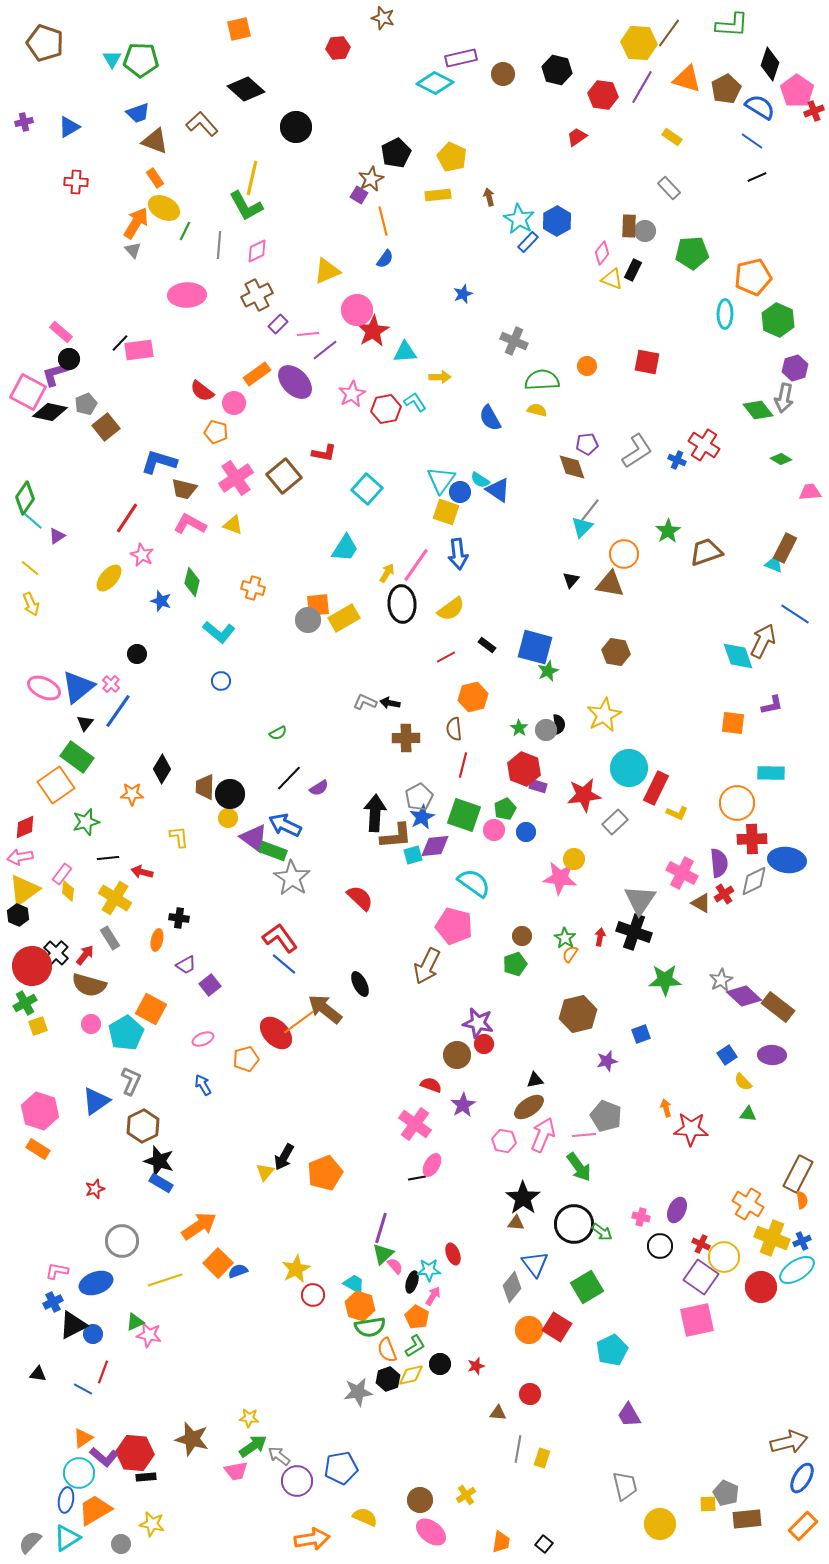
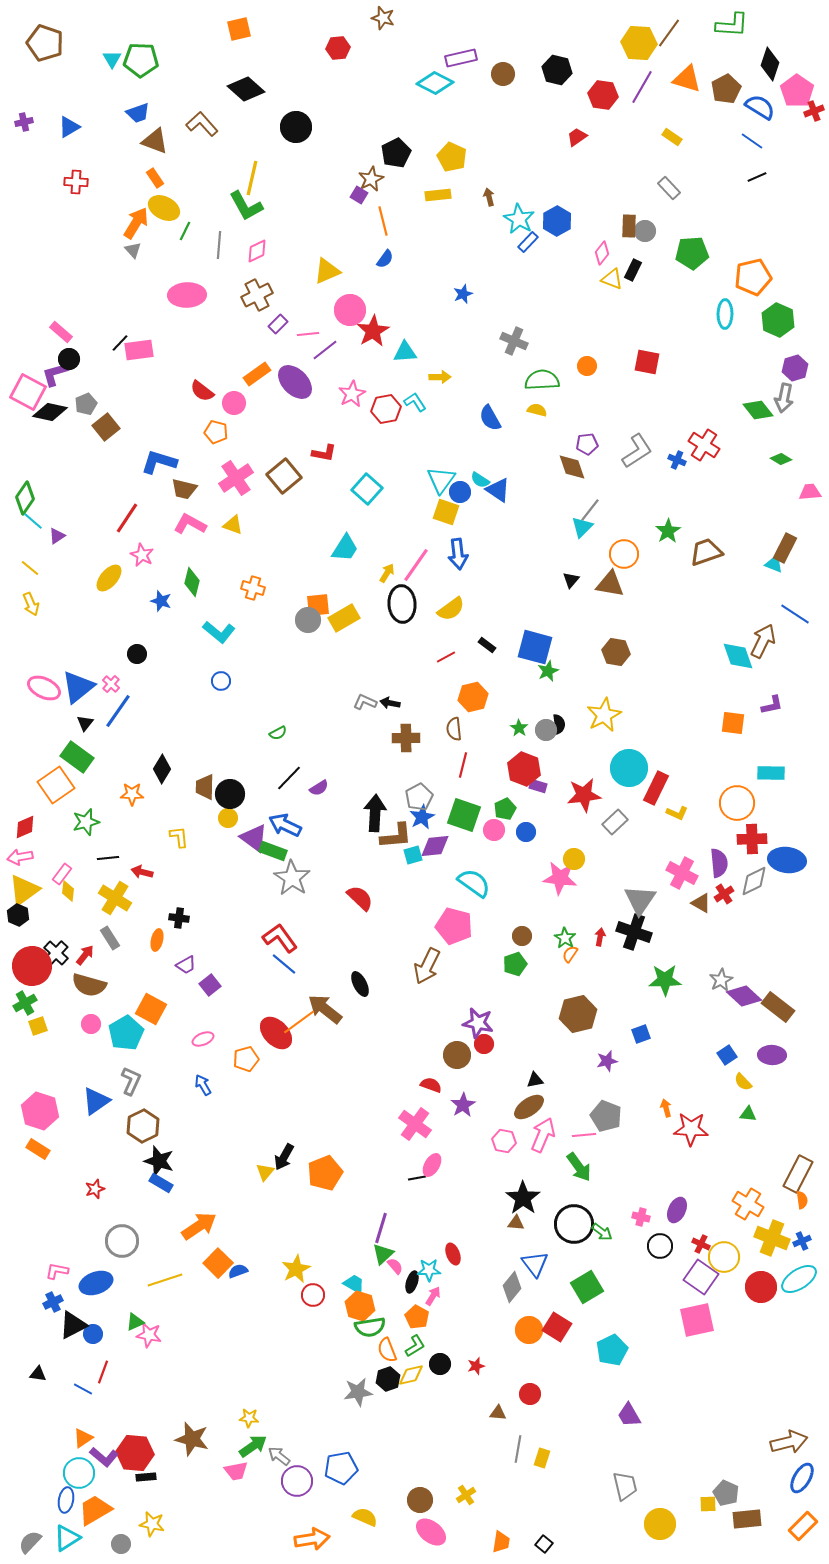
pink circle at (357, 310): moved 7 px left
cyan ellipse at (797, 1270): moved 2 px right, 9 px down
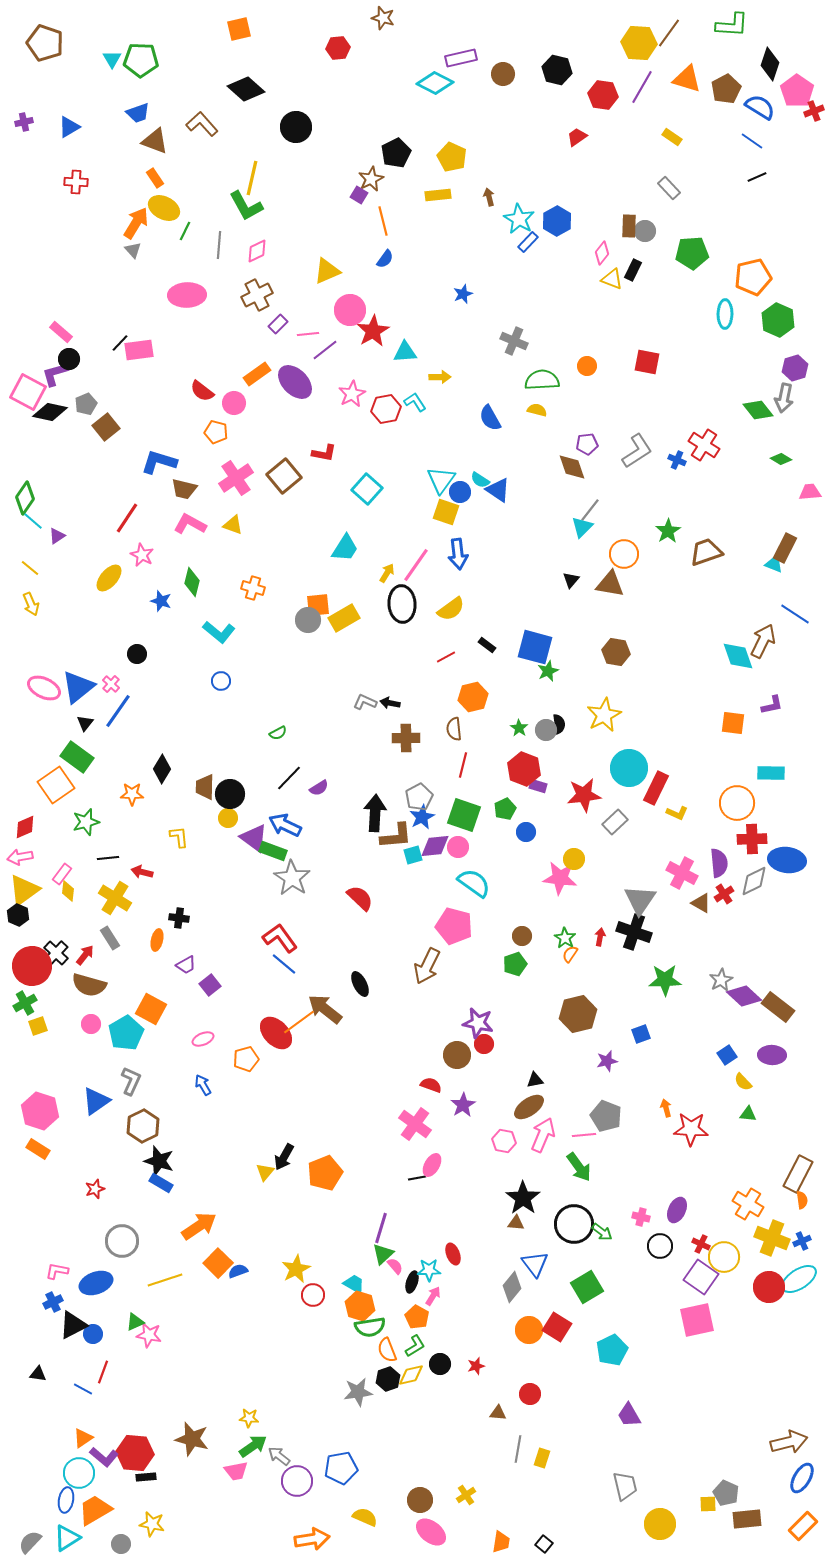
pink circle at (494, 830): moved 36 px left, 17 px down
red circle at (761, 1287): moved 8 px right
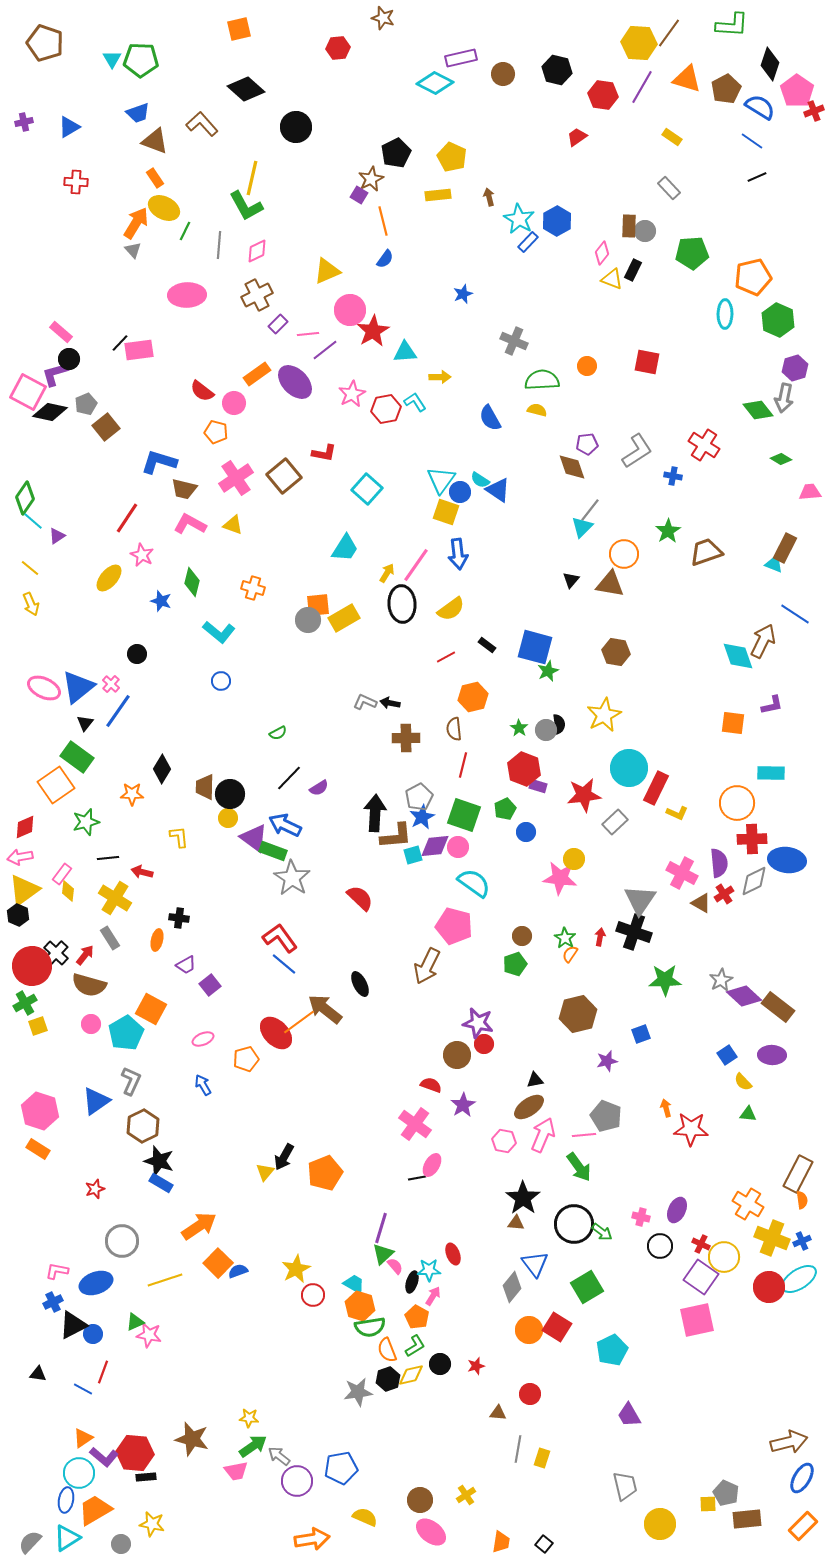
blue cross at (677, 460): moved 4 px left, 16 px down; rotated 12 degrees counterclockwise
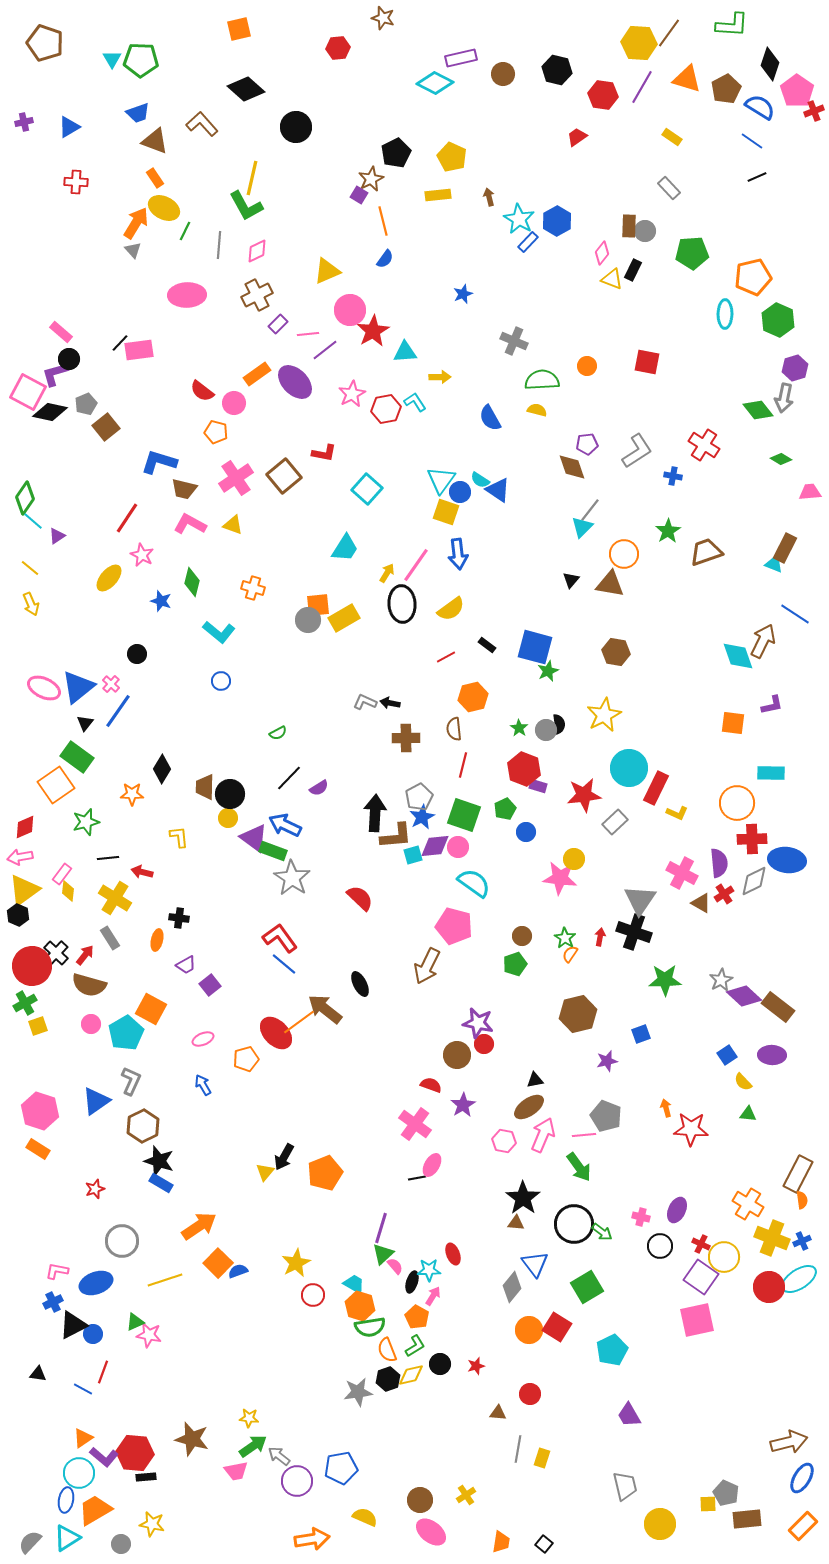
yellow star at (296, 1269): moved 6 px up
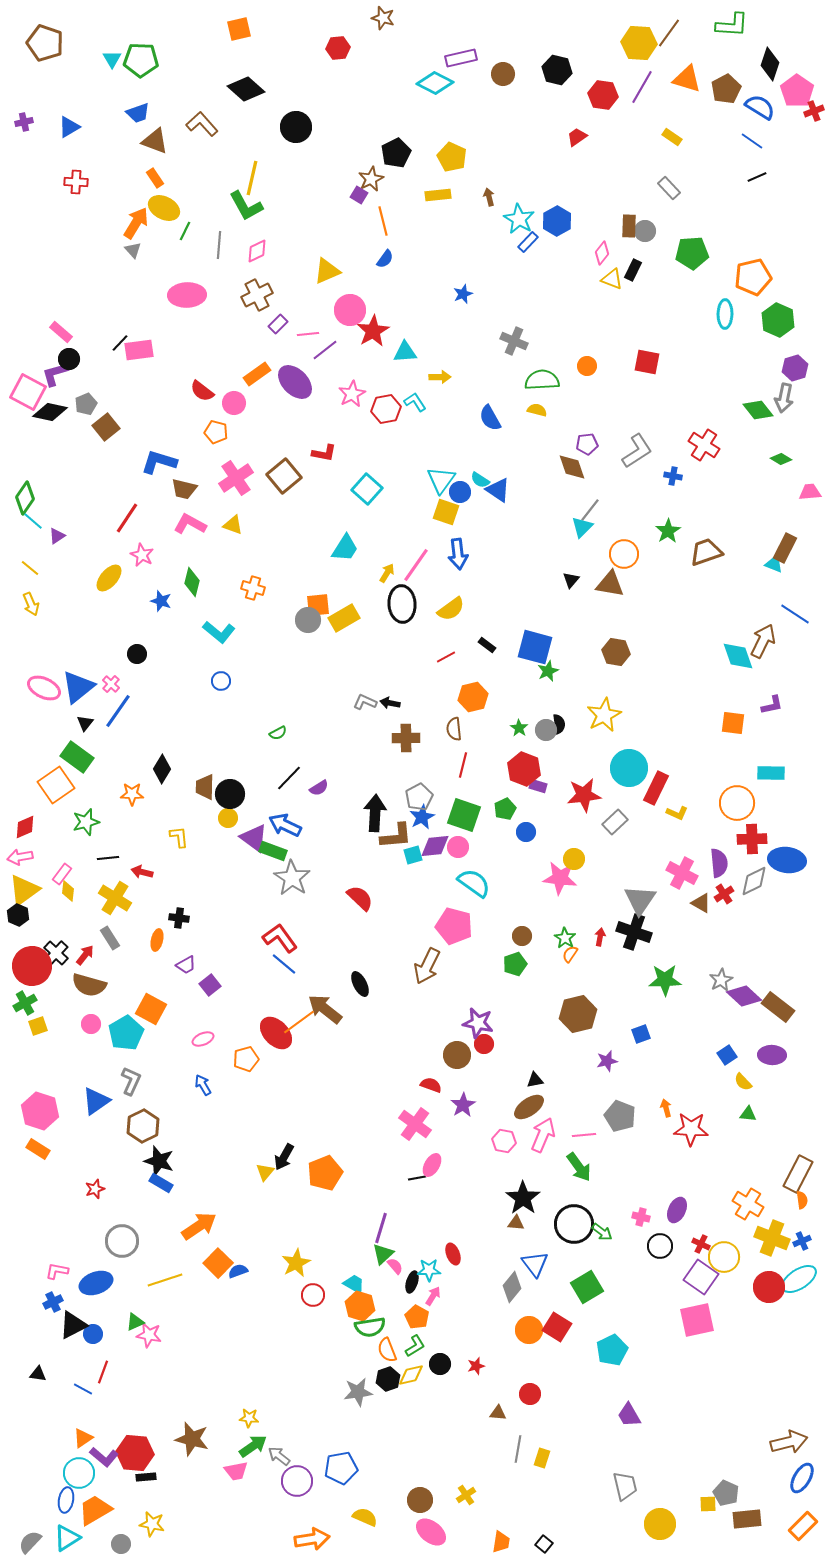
gray pentagon at (606, 1116): moved 14 px right
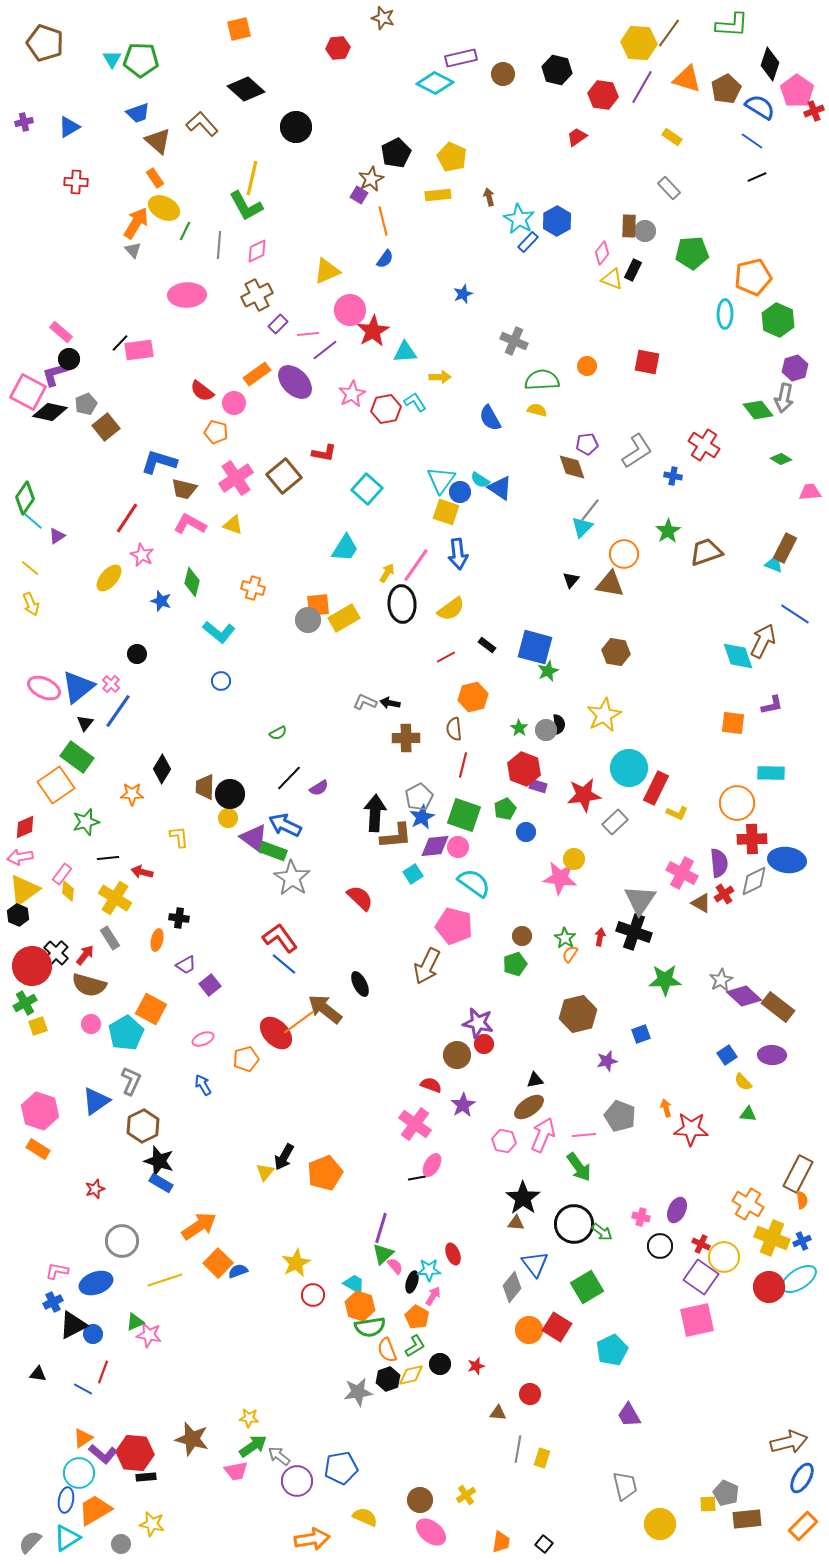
brown triangle at (155, 141): moved 3 px right; rotated 20 degrees clockwise
blue triangle at (498, 490): moved 2 px right, 2 px up
cyan square at (413, 855): moved 19 px down; rotated 18 degrees counterclockwise
purple L-shape at (104, 1457): moved 1 px left, 3 px up
